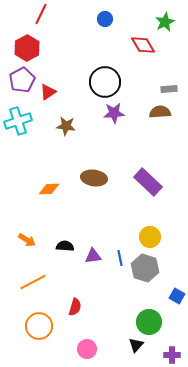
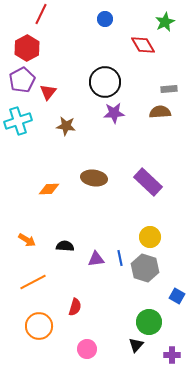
red triangle: rotated 18 degrees counterclockwise
purple triangle: moved 3 px right, 3 px down
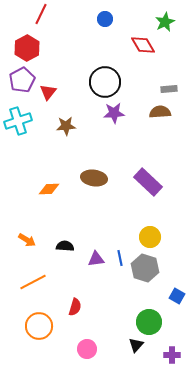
brown star: rotated 12 degrees counterclockwise
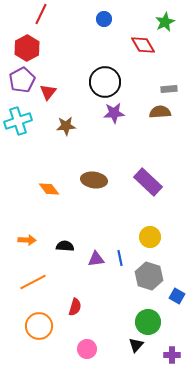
blue circle: moved 1 px left
brown ellipse: moved 2 px down
orange diamond: rotated 55 degrees clockwise
orange arrow: rotated 30 degrees counterclockwise
gray hexagon: moved 4 px right, 8 px down
green circle: moved 1 px left
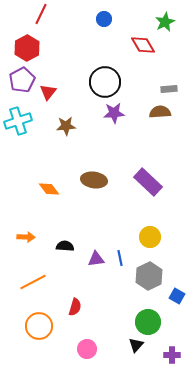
orange arrow: moved 1 px left, 3 px up
gray hexagon: rotated 16 degrees clockwise
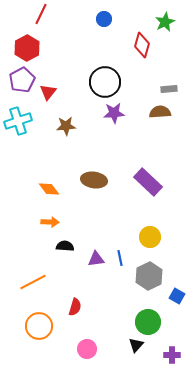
red diamond: moved 1 px left; rotated 45 degrees clockwise
orange arrow: moved 24 px right, 15 px up
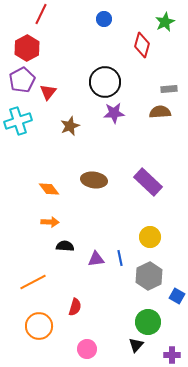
brown star: moved 4 px right; rotated 18 degrees counterclockwise
